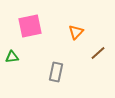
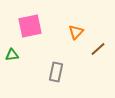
brown line: moved 4 px up
green triangle: moved 2 px up
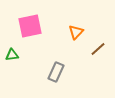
gray rectangle: rotated 12 degrees clockwise
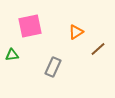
orange triangle: rotated 14 degrees clockwise
gray rectangle: moved 3 px left, 5 px up
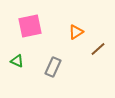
green triangle: moved 5 px right, 6 px down; rotated 32 degrees clockwise
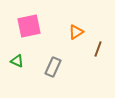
pink square: moved 1 px left
brown line: rotated 28 degrees counterclockwise
